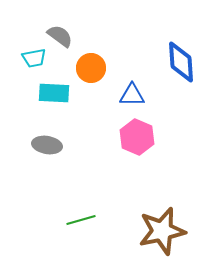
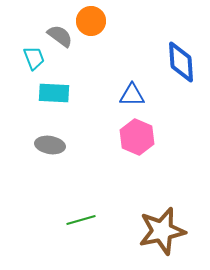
cyan trapezoid: rotated 100 degrees counterclockwise
orange circle: moved 47 px up
gray ellipse: moved 3 px right
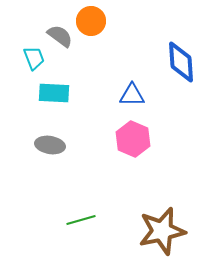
pink hexagon: moved 4 px left, 2 px down
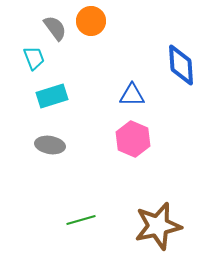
gray semicircle: moved 5 px left, 8 px up; rotated 16 degrees clockwise
blue diamond: moved 3 px down
cyan rectangle: moved 2 px left, 3 px down; rotated 20 degrees counterclockwise
brown star: moved 4 px left, 5 px up
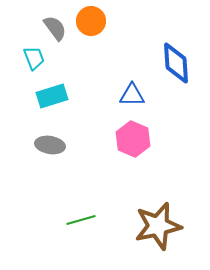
blue diamond: moved 5 px left, 2 px up
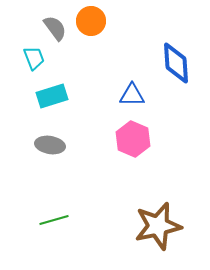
green line: moved 27 px left
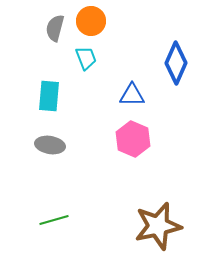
gray semicircle: rotated 128 degrees counterclockwise
cyan trapezoid: moved 52 px right
blue diamond: rotated 27 degrees clockwise
cyan rectangle: moved 3 px left; rotated 68 degrees counterclockwise
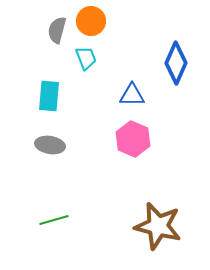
gray semicircle: moved 2 px right, 2 px down
brown star: rotated 27 degrees clockwise
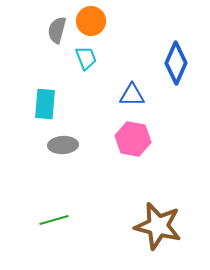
cyan rectangle: moved 4 px left, 8 px down
pink hexagon: rotated 12 degrees counterclockwise
gray ellipse: moved 13 px right; rotated 12 degrees counterclockwise
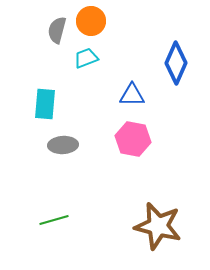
cyan trapezoid: rotated 90 degrees counterclockwise
